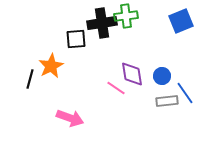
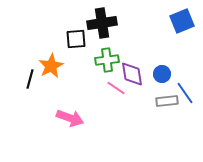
green cross: moved 19 px left, 44 px down
blue square: moved 1 px right
blue circle: moved 2 px up
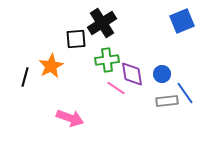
black cross: rotated 24 degrees counterclockwise
black line: moved 5 px left, 2 px up
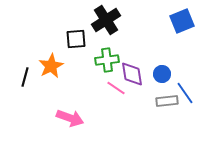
black cross: moved 4 px right, 3 px up
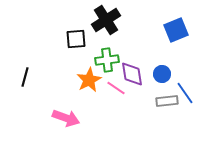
blue square: moved 6 px left, 9 px down
orange star: moved 38 px right, 14 px down
pink arrow: moved 4 px left
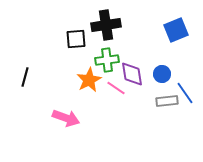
black cross: moved 5 px down; rotated 24 degrees clockwise
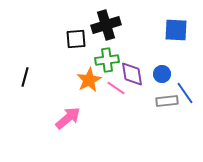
black cross: rotated 8 degrees counterclockwise
blue square: rotated 25 degrees clockwise
pink arrow: moved 2 px right; rotated 60 degrees counterclockwise
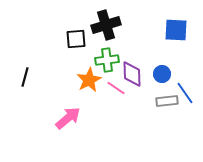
purple diamond: rotated 8 degrees clockwise
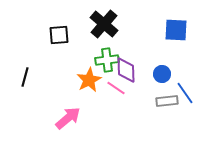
black cross: moved 2 px left, 1 px up; rotated 32 degrees counterclockwise
black square: moved 17 px left, 4 px up
purple diamond: moved 6 px left, 4 px up
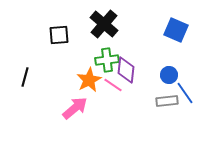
blue square: rotated 20 degrees clockwise
purple diamond: rotated 8 degrees clockwise
blue circle: moved 7 px right, 1 px down
pink line: moved 3 px left, 3 px up
pink arrow: moved 7 px right, 10 px up
